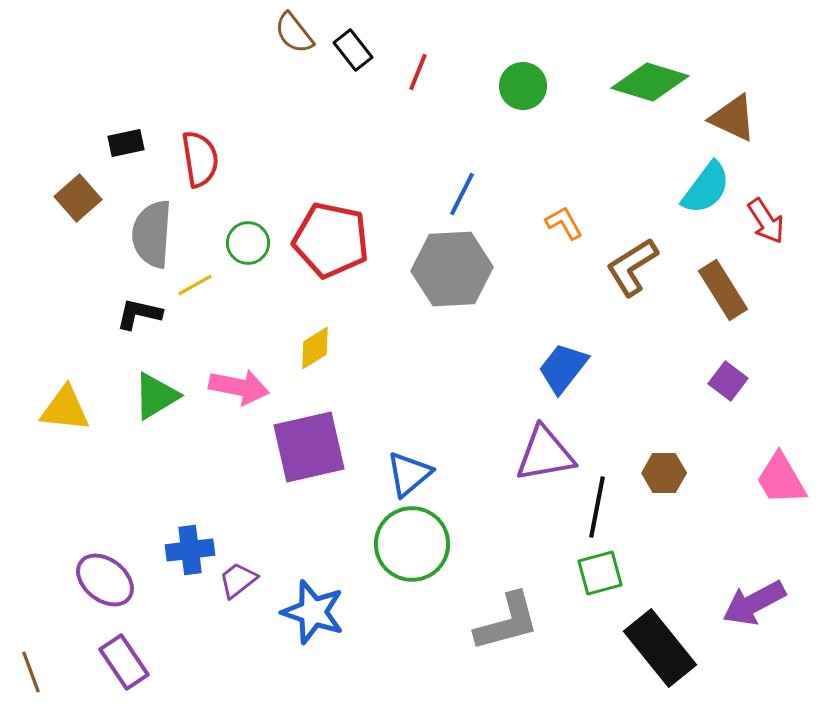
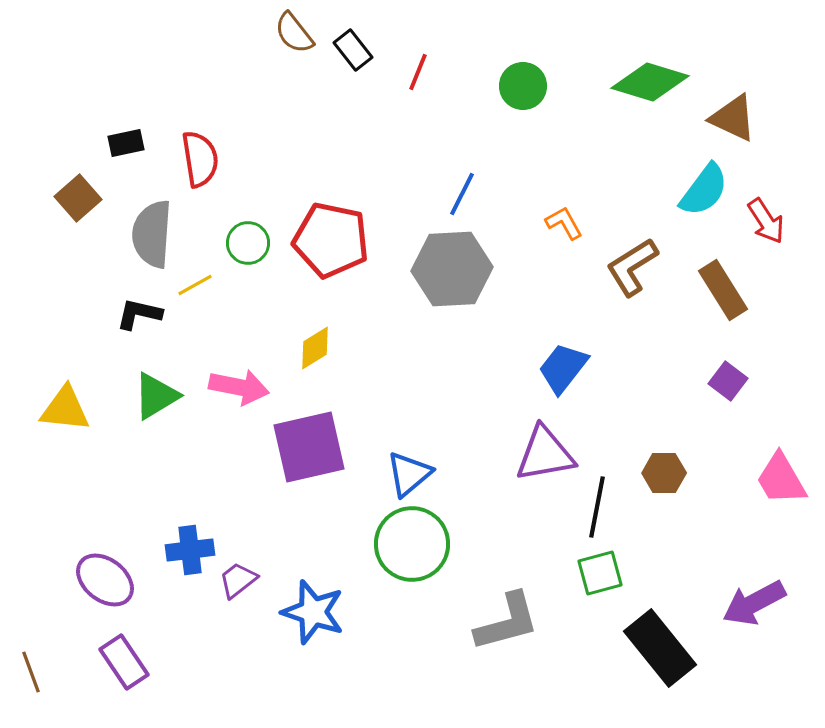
cyan semicircle at (706, 188): moved 2 px left, 2 px down
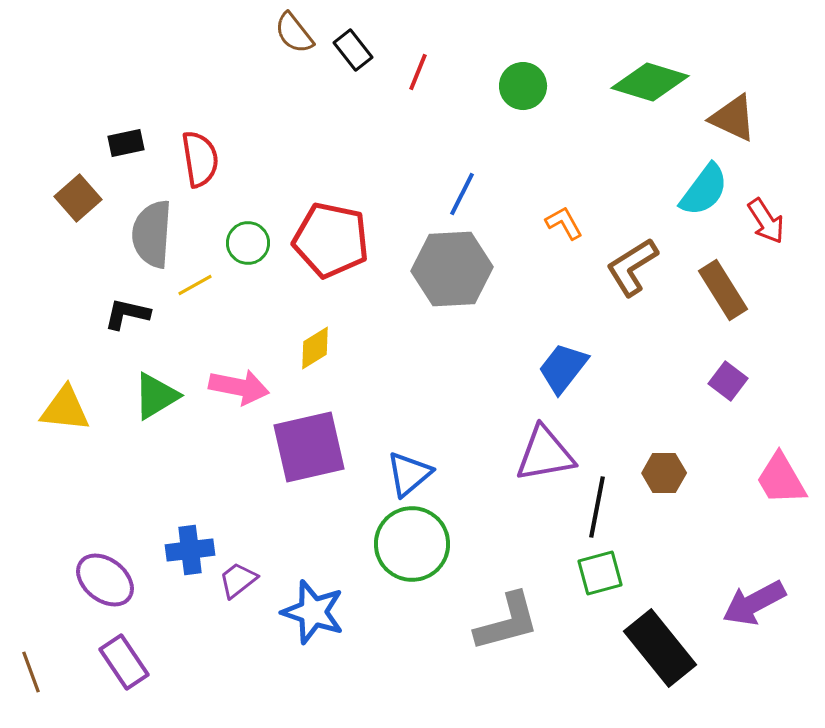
black L-shape at (139, 314): moved 12 px left
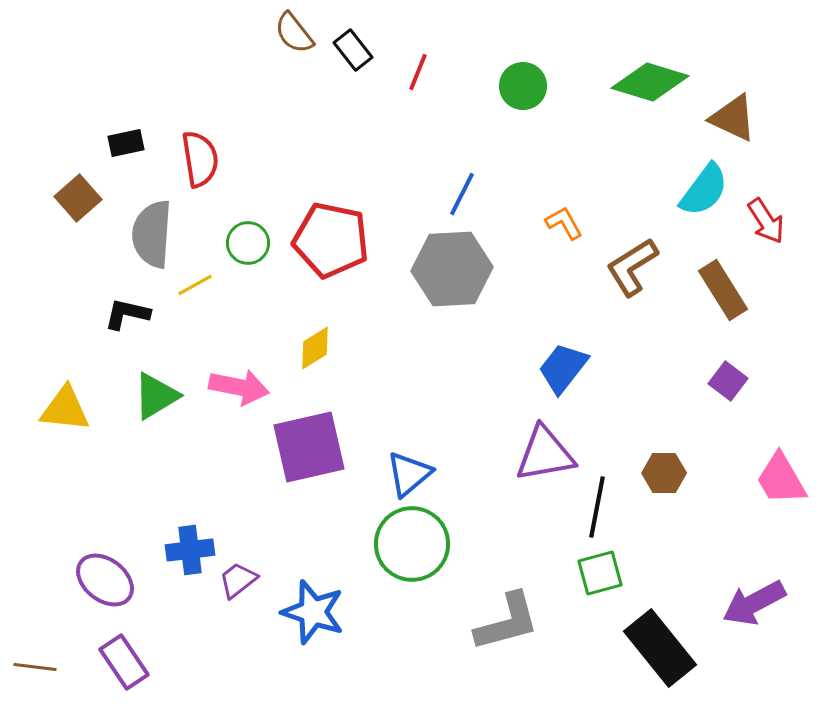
brown line at (31, 672): moved 4 px right, 5 px up; rotated 63 degrees counterclockwise
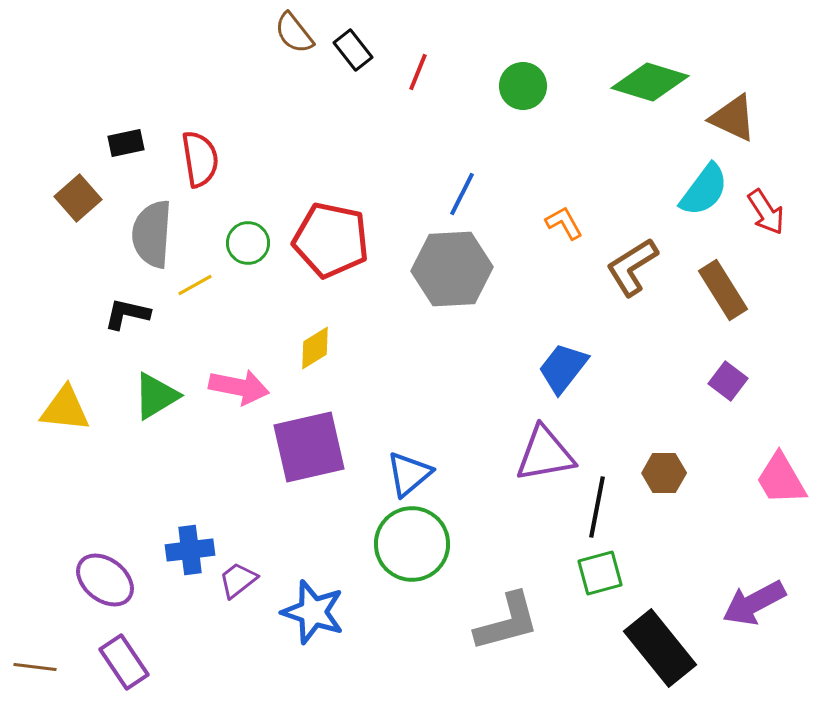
red arrow at (766, 221): moved 9 px up
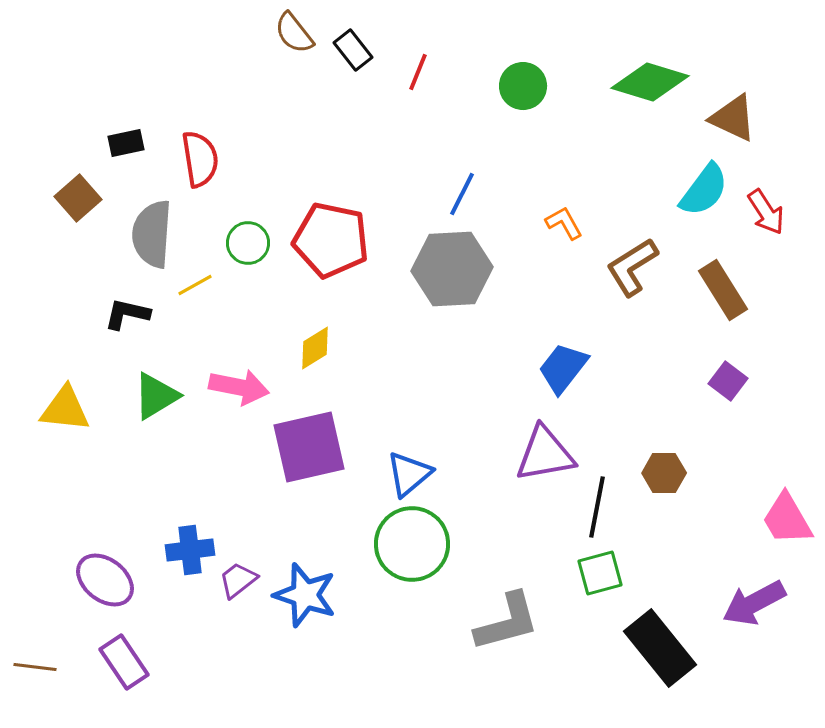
pink trapezoid at (781, 479): moved 6 px right, 40 px down
blue star at (313, 612): moved 8 px left, 17 px up
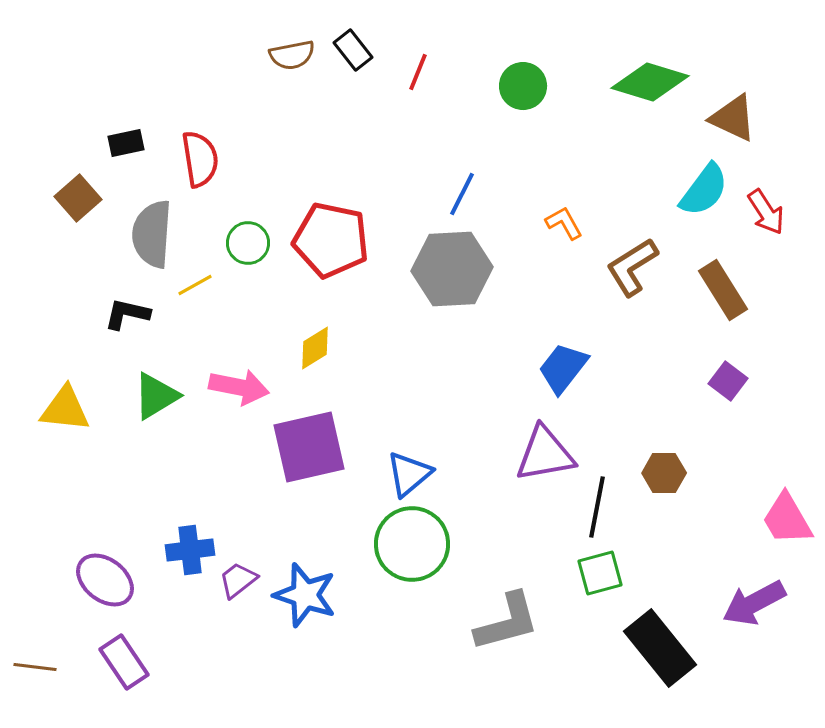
brown semicircle at (294, 33): moved 2 px left, 22 px down; rotated 63 degrees counterclockwise
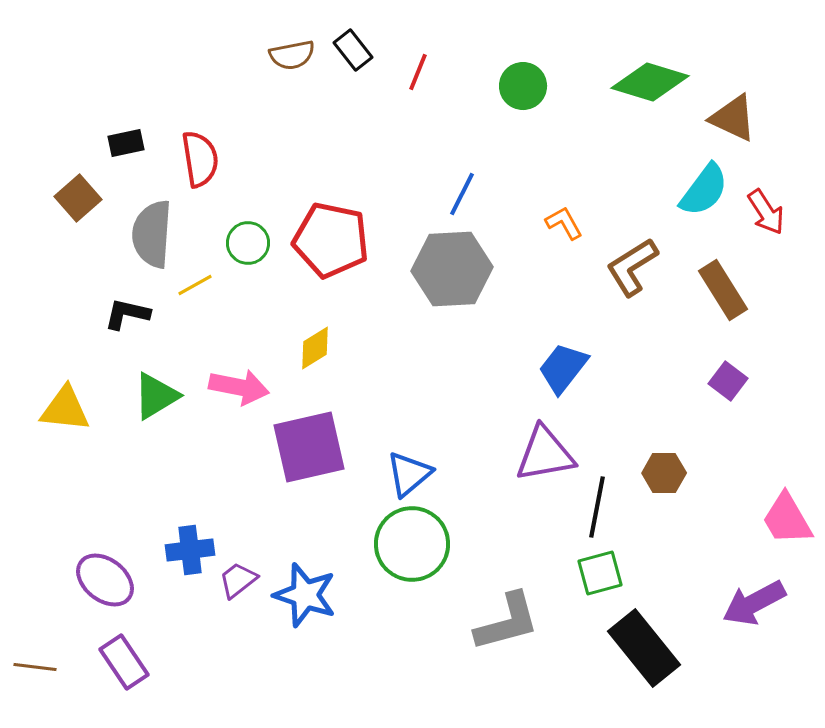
black rectangle at (660, 648): moved 16 px left
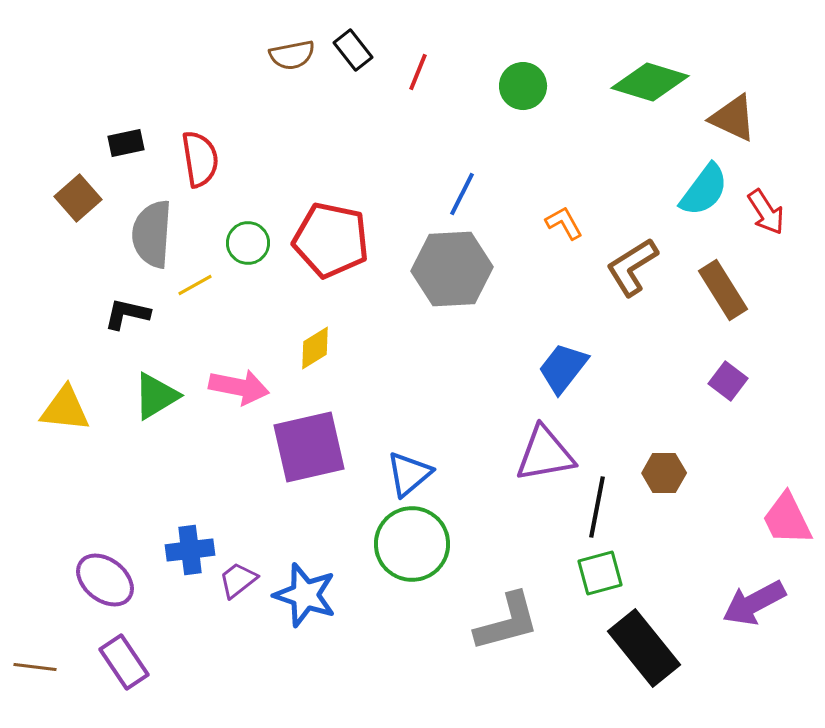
pink trapezoid at (787, 519): rotated 4 degrees clockwise
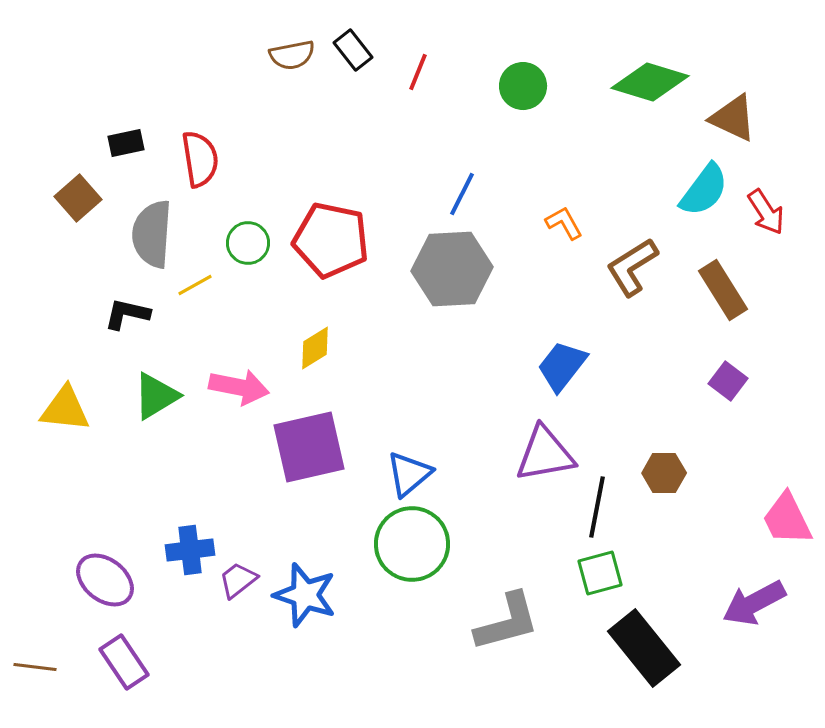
blue trapezoid at (563, 368): moved 1 px left, 2 px up
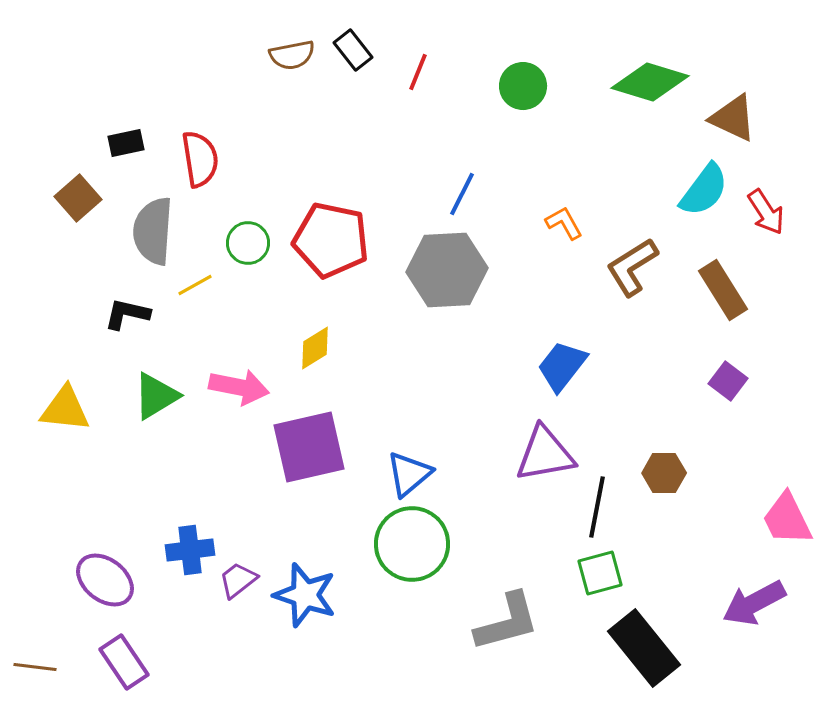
gray semicircle at (152, 234): moved 1 px right, 3 px up
gray hexagon at (452, 269): moved 5 px left, 1 px down
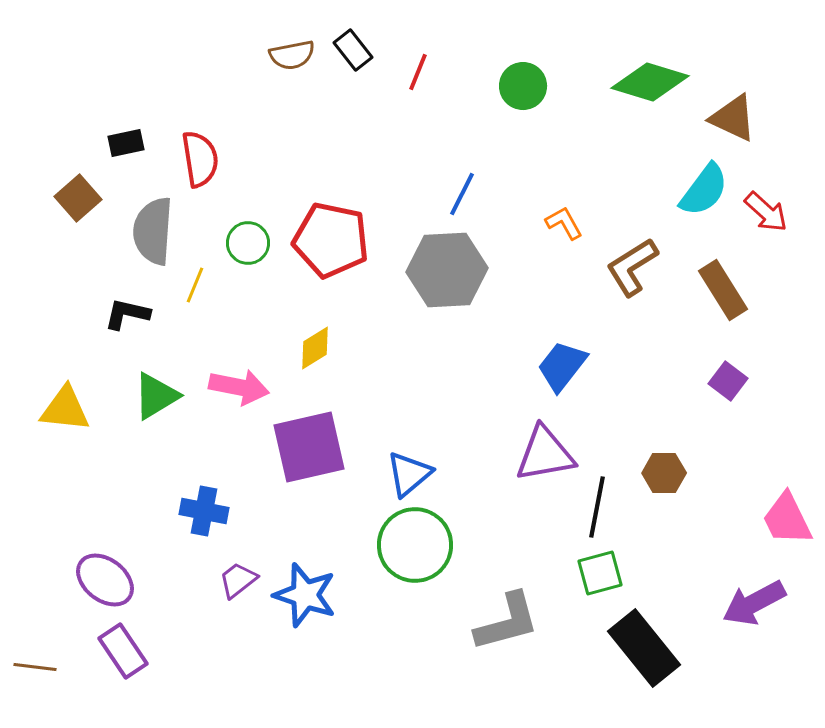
red arrow at (766, 212): rotated 15 degrees counterclockwise
yellow line at (195, 285): rotated 39 degrees counterclockwise
green circle at (412, 544): moved 3 px right, 1 px down
blue cross at (190, 550): moved 14 px right, 39 px up; rotated 18 degrees clockwise
purple rectangle at (124, 662): moved 1 px left, 11 px up
